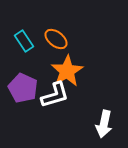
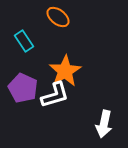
orange ellipse: moved 2 px right, 22 px up
orange star: moved 2 px left
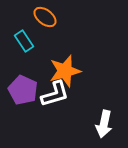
orange ellipse: moved 13 px left
orange star: rotated 16 degrees clockwise
purple pentagon: moved 2 px down
white L-shape: moved 1 px up
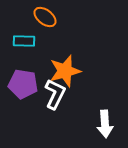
cyan rectangle: rotated 55 degrees counterclockwise
purple pentagon: moved 6 px up; rotated 16 degrees counterclockwise
white L-shape: rotated 48 degrees counterclockwise
white arrow: moved 1 px right; rotated 16 degrees counterclockwise
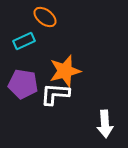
cyan rectangle: rotated 25 degrees counterclockwise
white L-shape: rotated 112 degrees counterclockwise
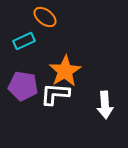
orange star: rotated 16 degrees counterclockwise
purple pentagon: moved 2 px down
white arrow: moved 19 px up
